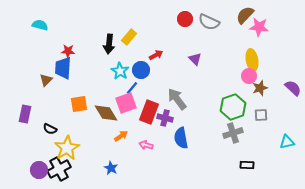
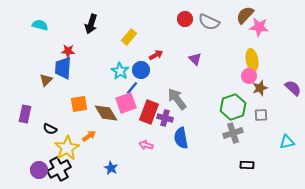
black arrow: moved 18 px left, 20 px up; rotated 12 degrees clockwise
orange arrow: moved 32 px left
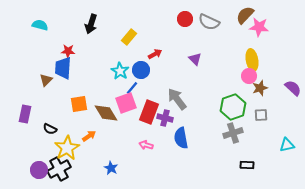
red arrow: moved 1 px left, 1 px up
cyan triangle: moved 3 px down
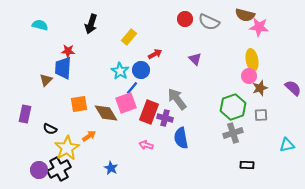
brown semicircle: rotated 120 degrees counterclockwise
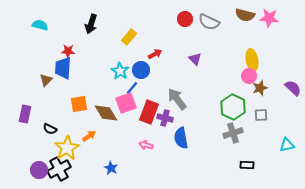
pink star: moved 10 px right, 9 px up
green hexagon: rotated 15 degrees counterclockwise
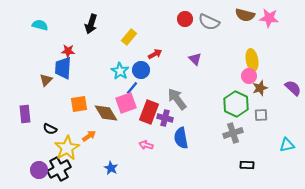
green hexagon: moved 3 px right, 3 px up
purple rectangle: rotated 18 degrees counterclockwise
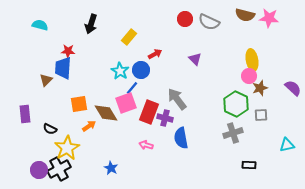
orange arrow: moved 10 px up
black rectangle: moved 2 px right
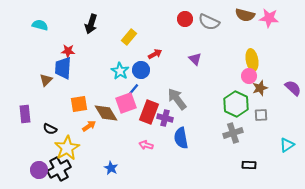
blue line: moved 1 px right, 2 px down
cyan triangle: rotated 21 degrees counterclockwise
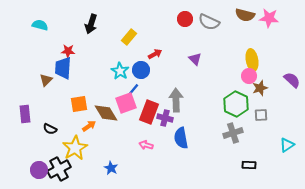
purple semicircle: moved 1 px left, 8 px up
gray arrow: moved 1 px left, 1 px down; rotated 35 degrees clockwise
yellow star: moved 8 px right
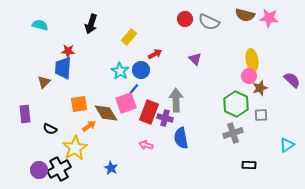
brown triangle: moved 2 px left, 2 px down
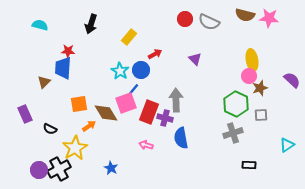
purple rectangle: rotated 18 degrees counterclockwise
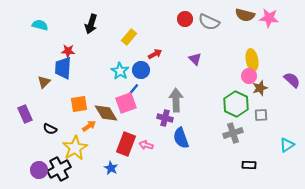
red rectangle: moved 23 px left, 32 px down
blue semicircle: rotated 10 degrees counterclockwise
